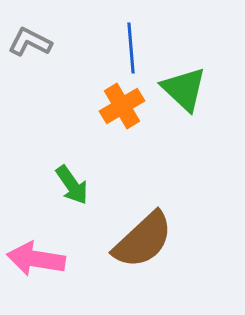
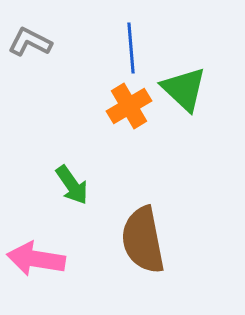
orange cross: moved 7 px right
brown semicircle: rotated 122 degrees clockwise
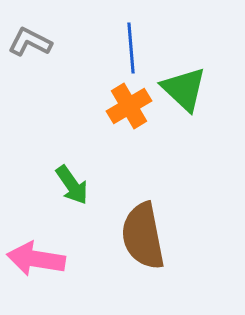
brown semicircle: moved 4 px up
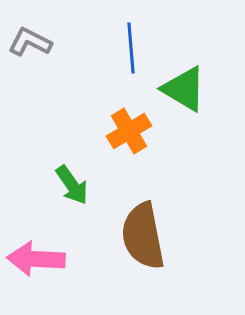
green triangle: rotated 12 degrees counterclockwise
orange cross: moved 25 px down
pink arrow: rotated 6 degrees counterclockwise
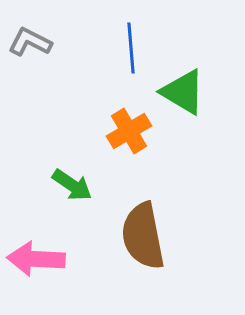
green triangle: moved 1 px left, 3 px down
green arrow: rotated 21 degrees counterclockwise
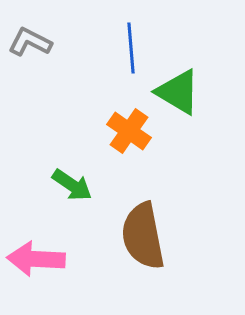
green triangle: moved 5 px left
orange cross: rotated 24 degrees counterclockwise
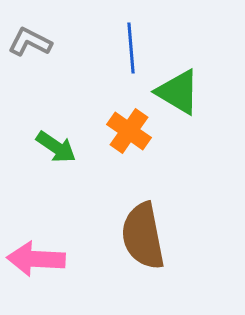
green arrow: moved 16 px left, 38 px up
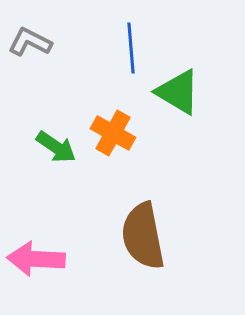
orange cross: moved 16 px left, 2 px down; rotated 6 degrees counterclockwise
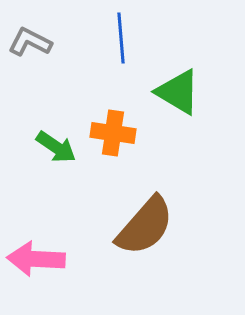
blue line: moved 10 px left, 10 px up
orange cross: rotated 21 degrees counterclockwise
brown semicircle: moved 2 px right, 10 px up; rotated 128 degrees counterclockwise
